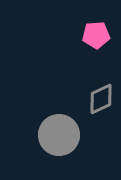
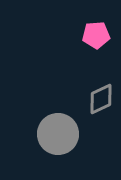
gray circle: moved 1 px left, 1 px up
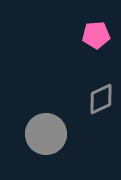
gray circle: moved 12 px left
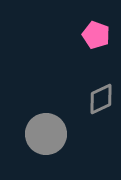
pink pentagon: rotated 24 degrees clockwise
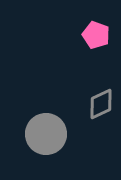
gray diamond: moved 5 px down
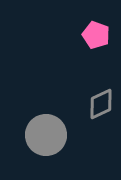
gray circle: moved 1 px down
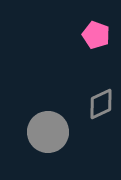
gray circle: moved 2 px right, 3 px up
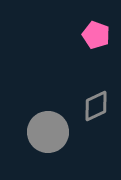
gray diamond: moved 5 px left, 2 px down
